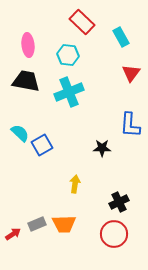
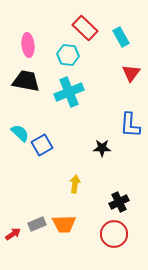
red rectangle: moved 3 px right, 6 px down
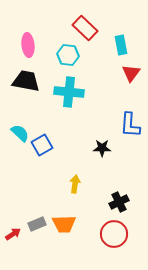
cyan rectangle: moved 8 px down; rotated 18 degrees clockwise
cyan cross: rotated 28 degrees clockwise
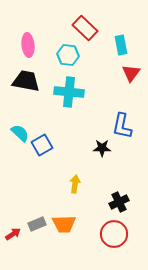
blue L-shape: moved 8 px left, 1 px down; rotated 8 degrees clockwise
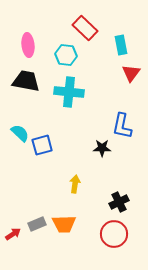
cyan hexagon: moved 2 px left
blue square: rotated 15 degrees clockwise
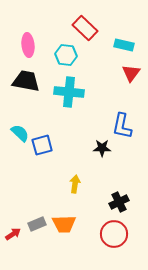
cyan rectangle: moved 3 px right; rotated 66 degrees counterclockwise
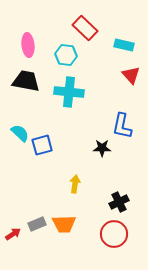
red triangle: moved 2 px down; rotated 18 degrees counterclockwise
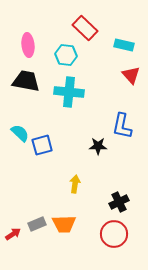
black star: moved 4 px left, 2 px up
